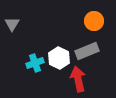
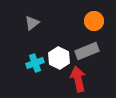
gray triangle: moved 20 px right, 1 px up; rotated 21 degrees clockwise
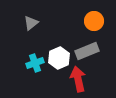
gray triangle: moved 1 px left
white hexagon: rotated 10 degrees clockwise
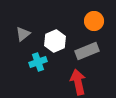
gray triangle: moved 8 px left, 11 px down
white hexagon: moved 4 px left, 17 px up
cyan cross: moved 3 px right, 1 px up
red arrow: moved 3 px down
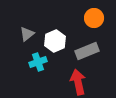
orange circle: moved 3 px up
gray triangle: moved 4 px right
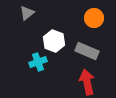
gray triangle: moved 21 px up
white hexagon: moved 1 px left; rotated 15 degrees counterclockwise
gray rectangle: rotated 45 degrees clockwise
red arrow: moved 9 px right
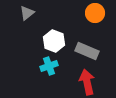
orange circle: moved 1 px right, 5 px up
cyan cross: moved 11 px right, 4 px down
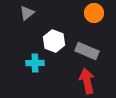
orange circle: moved 1 px left
cyan cross: moved 14 px left, 3 px up; rotated 18 degrees clockwise
red arrow: moved 1 px up
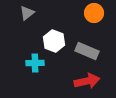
red arrow: rotated 90 degrees clockwise
